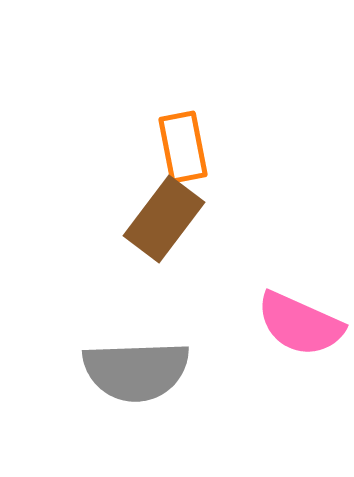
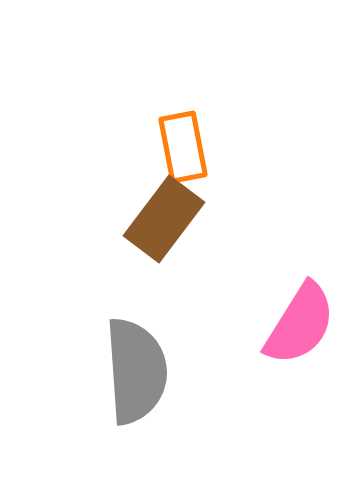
pink semicircle: rotated 82 degrees counterclockwise
gray semicircle: rotated 92 degrees counterclockwise
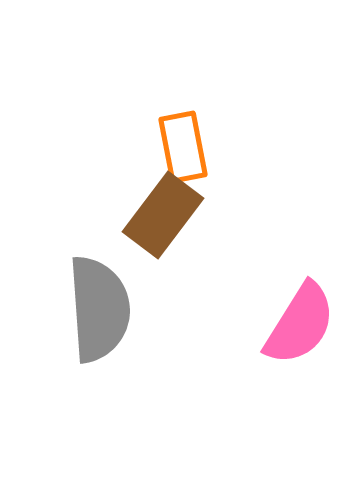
brown rectangle: moved 1 px left, 4 px up
gray semicircle: moved 37 px left, 62 px up
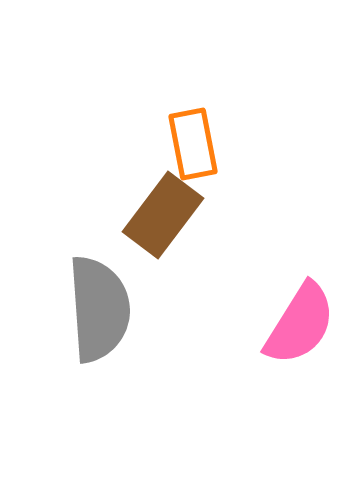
orange rectangle: moved 10 px right, 3 px up
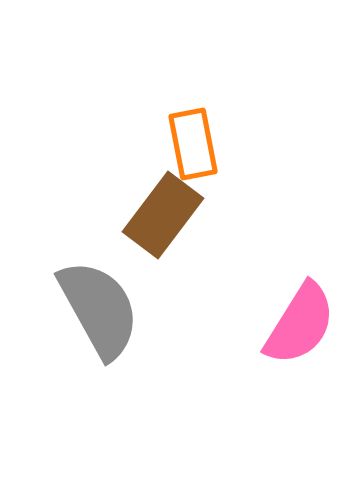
gray semicircle: rotated 25 degrees counterclockwise
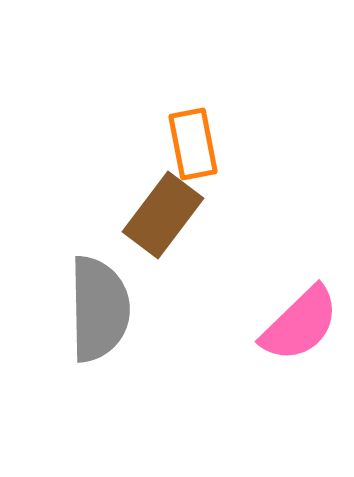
gray semicircle: rotated 28 degrees clockwise
pink semicircle: rotated 14 degrees clockwise
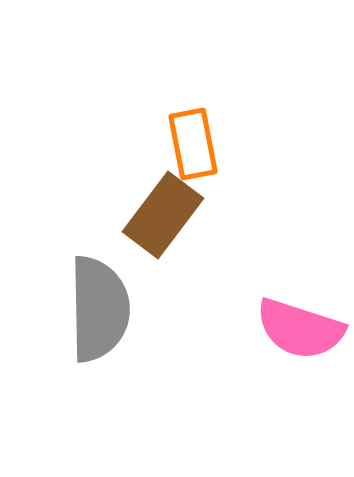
pink semicircle: moved 5 px down; rotated 62 degrees clockwise
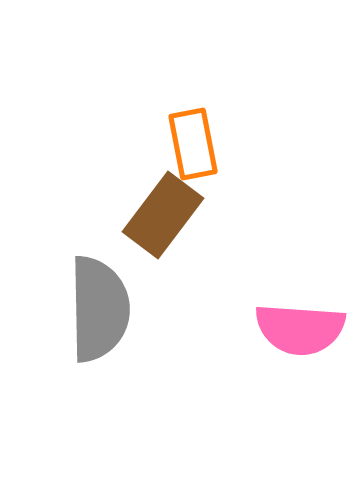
pink semicircle: rotated 14 degrees counterclockwise
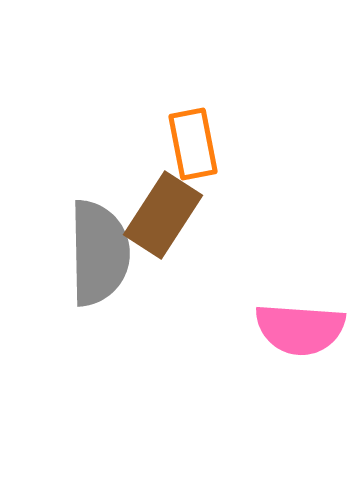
brown rectangle: rotated 4 degrees counterclockwise
gray semicircle: moved 56 px up
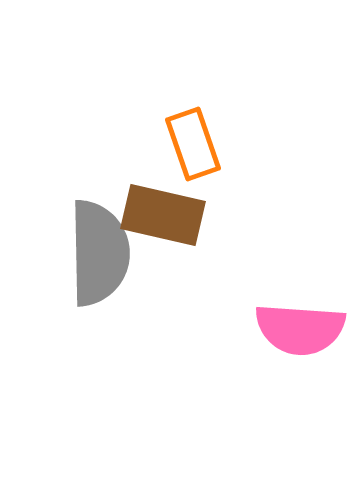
orange rectangle: rotated 8 degrees counterclockwise
brown rectangle: rotated 70 degrees clockwise
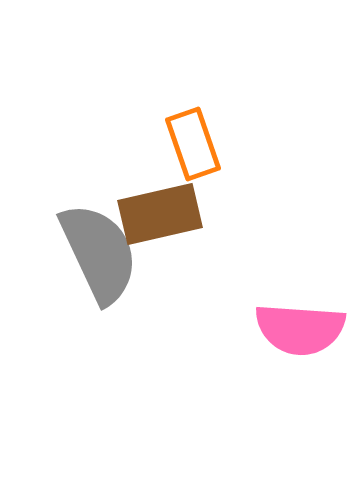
brown rectangle: moved 3 px left, 1 px up; rotated 26 degrees counterclockwise
gray semicircle: rotated 24 degrees counterclockwise
